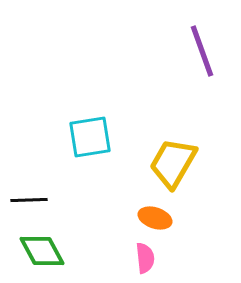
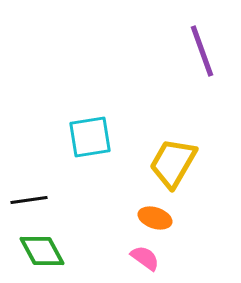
black line: rotated 6 degrees counterclockwise
pink semicircle: rotated 48 degrees counterclockwise
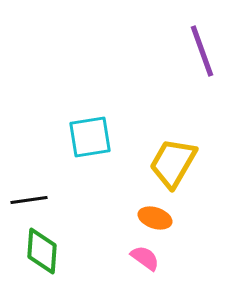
green diamond: rotated 33 degrees clockwise
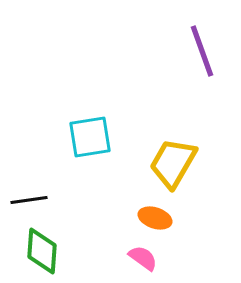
pink semicircle: moved 2 px left
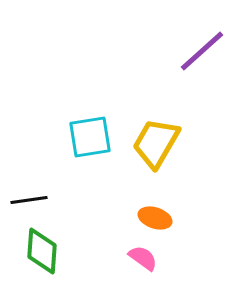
purple line: rotated 68 degrees clockwise
yellow trapezoid: moved 17 px left, 20 px up
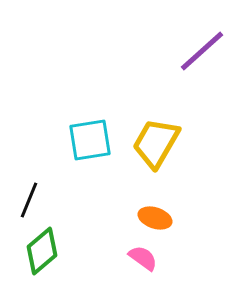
cyan square: moved 3 px down
black line: rotated 60 degrees counterclockwise
green diamond: rotated 45 degrees clockwise
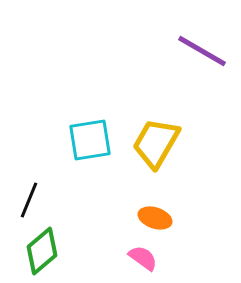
purple line: rotated 72 degrees clockwise
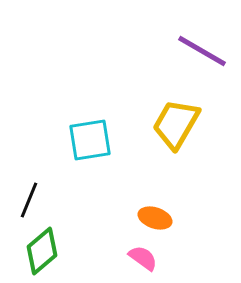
yellow trapezoid: moved 20 px right, 19 px up
